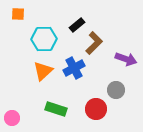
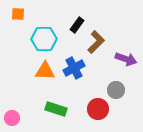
black rectangle: rotated 14 degrees counterclockwise
brown L-shape: moved 2 px right, 1 px up
orange triangle: moved 2 px right; rotated 45 degrees clockwise
red circle: moved 2 px right
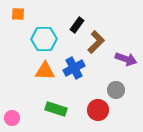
red circle: moved 1 px down
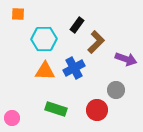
red circle: moved 1 px left
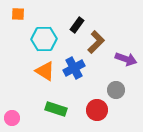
orange triangle: rotated 30 degrees clockwise
